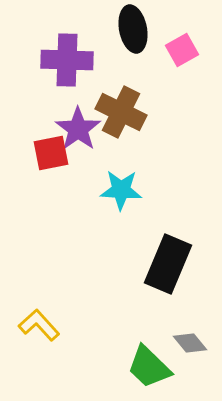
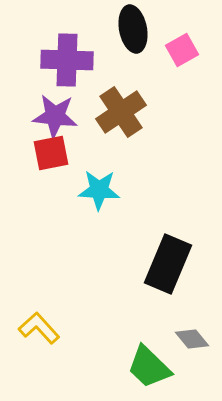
brown cross: rotated 30 degrees clockwise
purple star: moved 23 px left, 13 px up; rotated 30 degrees counterclockwise
cyan star: moved 22 px left
yellow L-shape: moved 3 px down
gray diamond: moved 2 px right, 4 px up
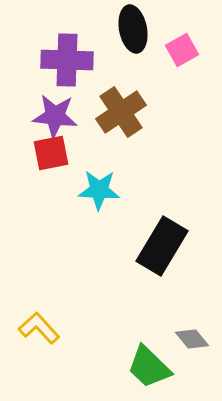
black rectangle: moved 6 px left, 18 px up; rotated 8 degrees clockwise
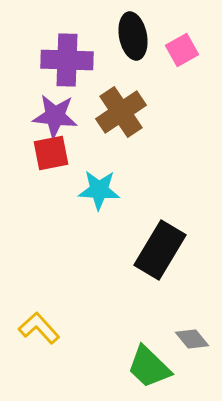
black ellipse: moved 7 px down
black rectangle: moved 2 px left, 4 px down
